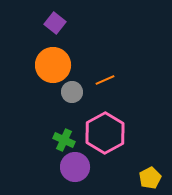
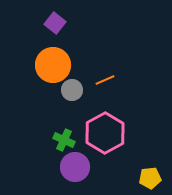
gray circle: moved 2 px up
yellow pentagon: rotated 20 degrees clockwise
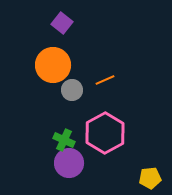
purple square: moved 7 px right
purple circle: moved 6 px left, 4 px up
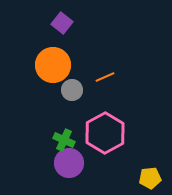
orange line: moved 3 px up
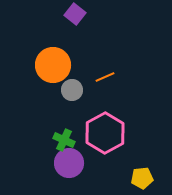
purple square: moved 13 px right, 9 px up
yellow pentagon: moved 8 px left
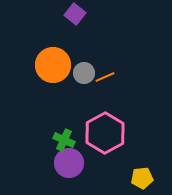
gray circle: moved 12 px right, 17 px up
